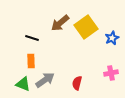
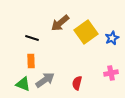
yellow square: moved 5 px down
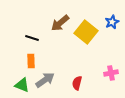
yellow square: rotated 15 degrees counterclockwise
blue star: moved 16 px up
green triangle: moved 1 px left, 1 px down
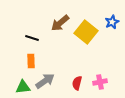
pink cross: moved 11 px left, 9 px down
gray arrow: moved 1 px down
green triangle: moved 1 px right, 2 px down; rotated 28 degrees counterclockwise
